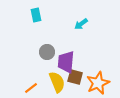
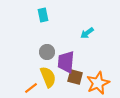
cyan rectangle: moved 7 px right
cyan arrow: moved 6 px right, 9 px down
yellow semicircle: moved 9 px left, 5 px up
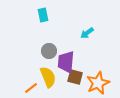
gray circle: moved 2 px right, 1 px up
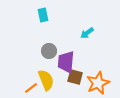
yellow semicircle: moved 2 px left, 3 px down
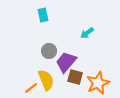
purple trapezoid: rotated 35 degrees clockwise
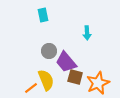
cyan arrow: rotated 56 degrees counterclockwise
purple trapezoid: rotated 80 degrees counterclockwise
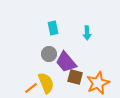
cyan rectangle: moved 10 px right, 13 px down
gray circle: moved 3 px down
yellow semicircle: moved 3 px down
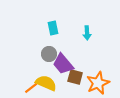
purple trapezoid: moved 3 px left, 2 px down
yellow semicircle: rotated 45 degrees counterclockwise
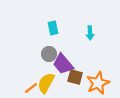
cyan arrow: moved 3 px right
yellow semicircle: rotated 85 degrees counterclockwise
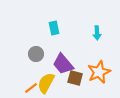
cyan rectangle: moved 1 px right
cyan arrow: moved 7 px right
gray circle: moved 13 px left
brown square: moved 1 px down
orange star: moved 1 px right, 11 px up
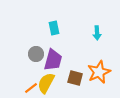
purple trapezoid: moved 10 px left, 4 px up; rotated 125 degrees counterclockwise
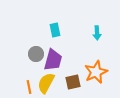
cyan rectangle: moved 1 px right, 2 px down
orange star: moved 3 px left
brown square: moved 2 px left, 4 px down; rotated 28 degrees counterclockwise
orange line: moved 2 px left, 1 px up; rotated 64 degrees counterclockwise
